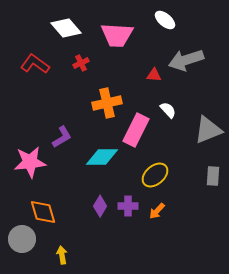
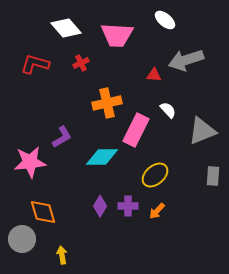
red L-shape: rotated 20 degrees counterclockwise
gray triangle: moved 6 px left, 1 px down
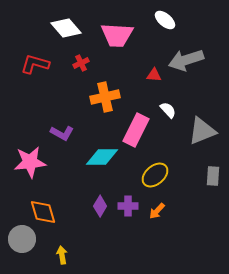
orange cross: moved 2 px left, 6 px up
purple L-shape: moved 4 px up; rotated 60 degrees clockwise
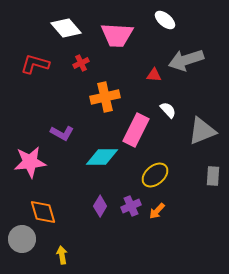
purple cross: moved 3 px right; rotated 24 degrees counterclockwise
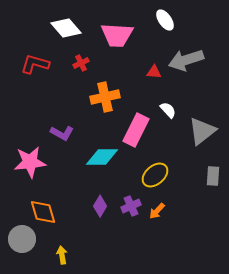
white ellipse: rotated 15 degrees clockwise
red triangle: moved 3 px up
gray triangle: rotated 16 degrees counterclockwise
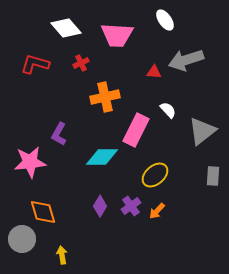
purple L-shape: moved 3 px left, 1 px down; rotated 90 degrees clockwise
purple cross: rotated 12 degrees counterclockwise
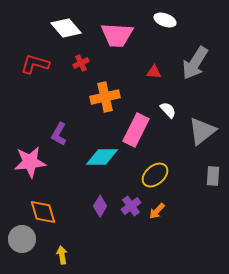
white ellipse: rotated 35 degrees counterclockwise
gray arrow: moved 9 px right, 3 px down; rotated 40 degrees counterclockwise
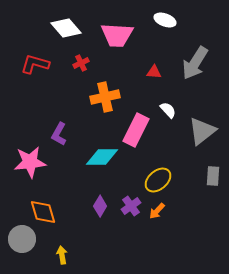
yellow ellipse: moved 3 px right, 5 px down
